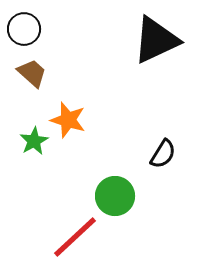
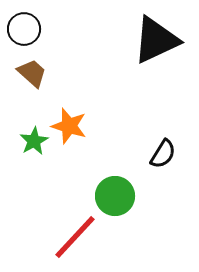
orange star: moved 1 px right, 6 px down
red line: rotated 4 degrees counterclockwise
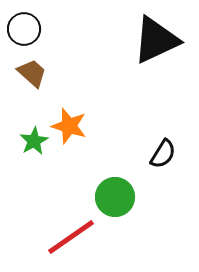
green circle: moved 1 px down
red line: moved 4 px left; rotated 12 degrees clockwise
